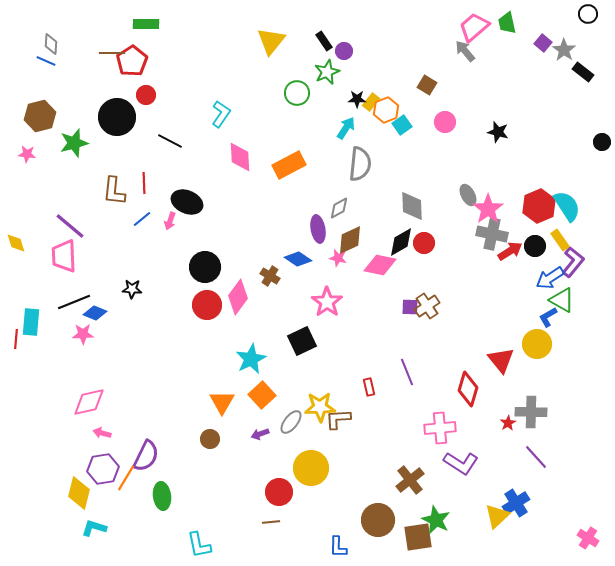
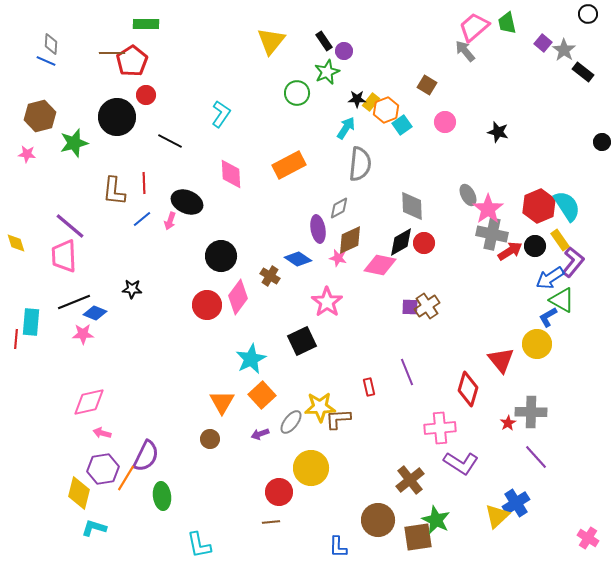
pink diamond at (240, 157): moved 9 px left, 17 px down
black circle at (205, 267): moved 16 px right, 11 px up
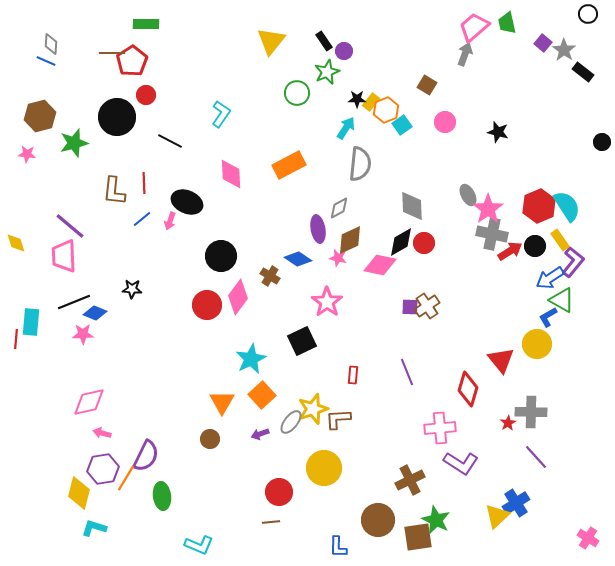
gray arrow at (465, 51): moved 3 px down; rotated 60 degrees clockwise
red rectangle at (369, 387): moved 16 px left, 12 px up; rotated 18 degrees clockwise
yellow star at (320, 407): moved 7 px left, 2 px down; rotated 16 degrees counterclockwise
yellow circle at (311, 468): moved 13 px right
brown cross at (410, 480): rotated 12 degrees clockwise
cyan L-shape at (199, 545): rotated 56 degrees counterclockwise
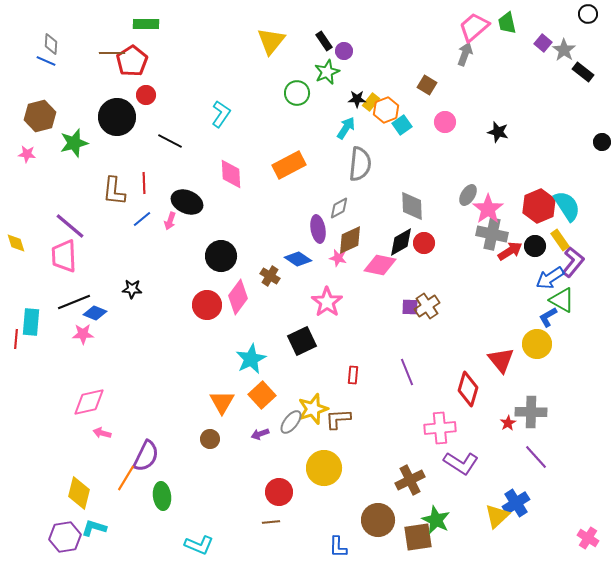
gray ellipse at (468, 195): rotated 60 degrees clockwise
purple hexagon at (103, 469): moved 38 px left, 68 px down
